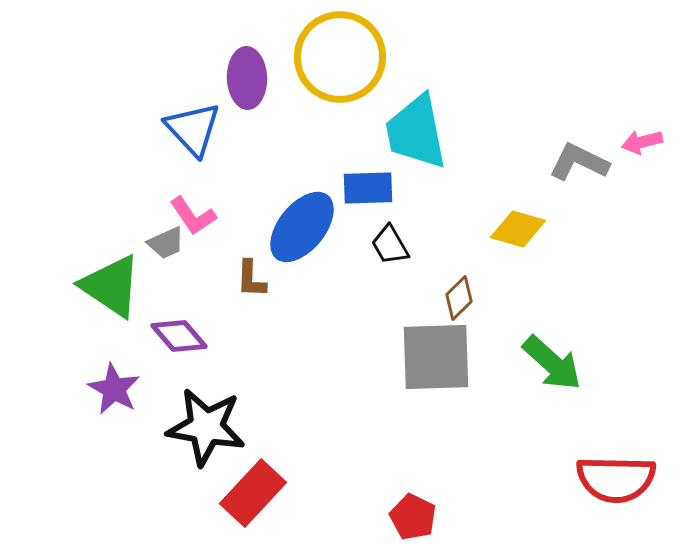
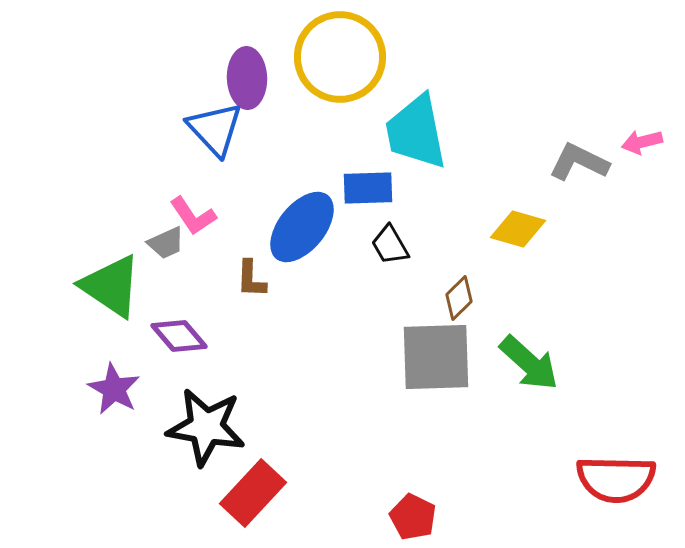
blue triangle: moved 22 px right
green arrow: moved 23 px left
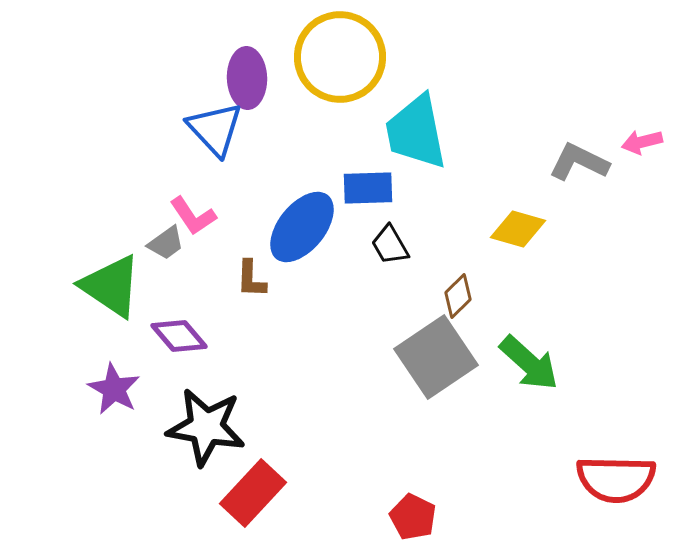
gray trapezoid: rotated 12 degrees counterclockwise
brown diamond: moved 1 px left, 2 px up
gray square: rotated 32 degrees counterclockwise
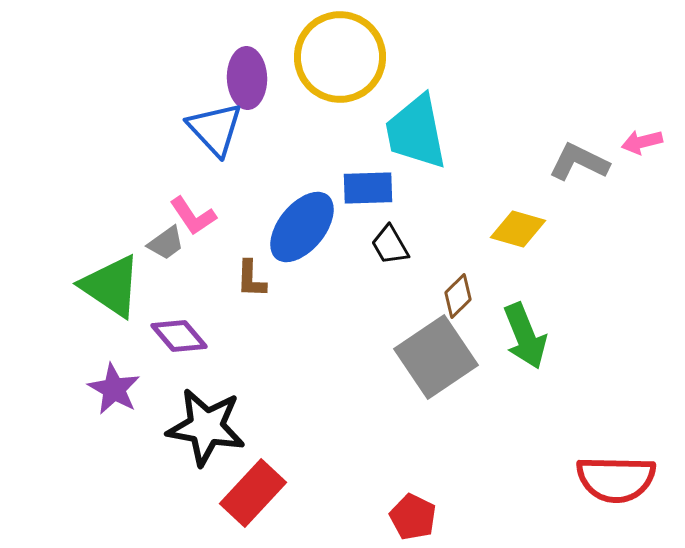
green arrow: moved 4 px left, 27 px up; rotated 26 degrees clockwise
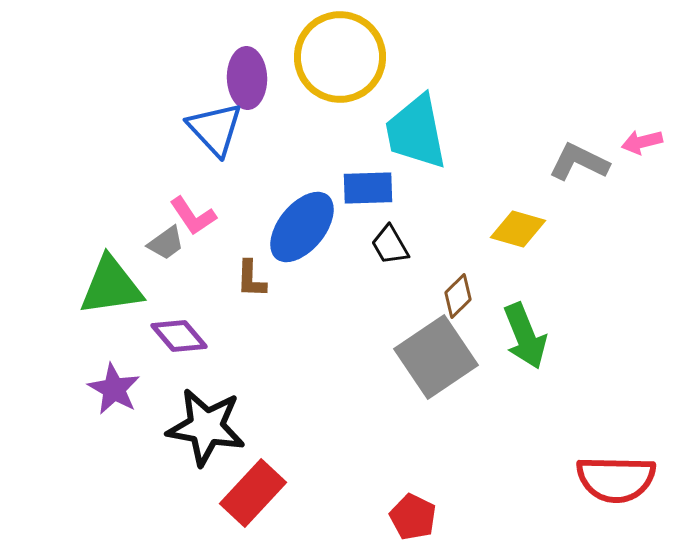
green triangle: rotated 42 degrees counterclockwise
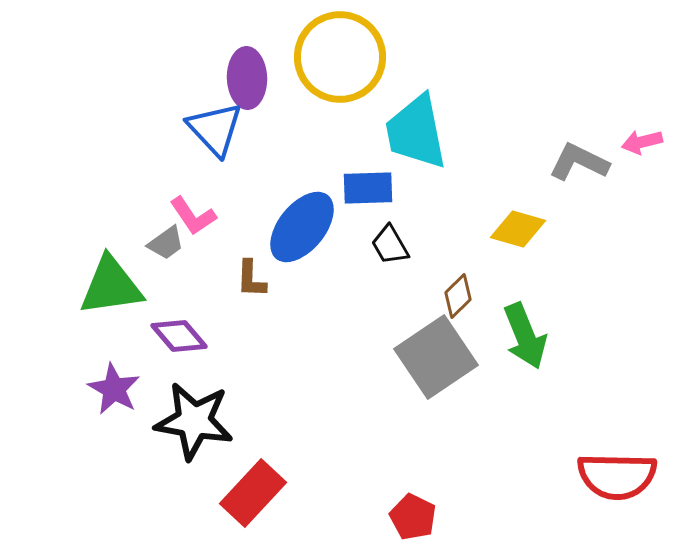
black star: moved 12 px left, 6 px up
red semicircle: moved 1 px right, 3 px up
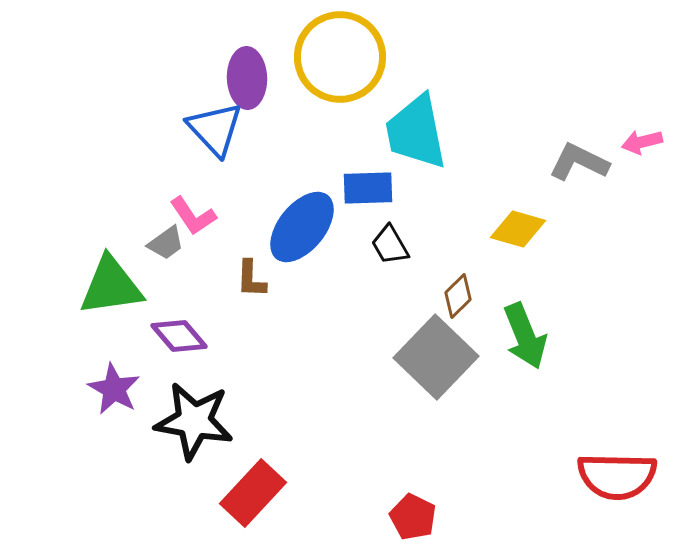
gray square: rotated 12 degrees counterclockwise
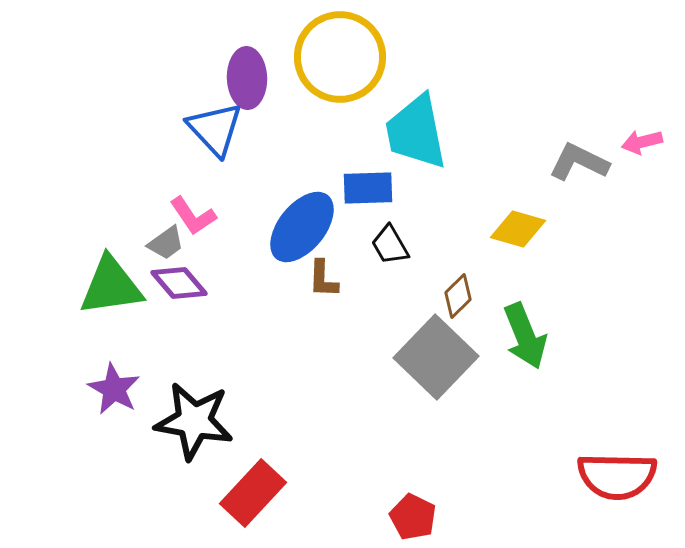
brown L-shape: moved 72 px right
purple diamond: moved 53 px up
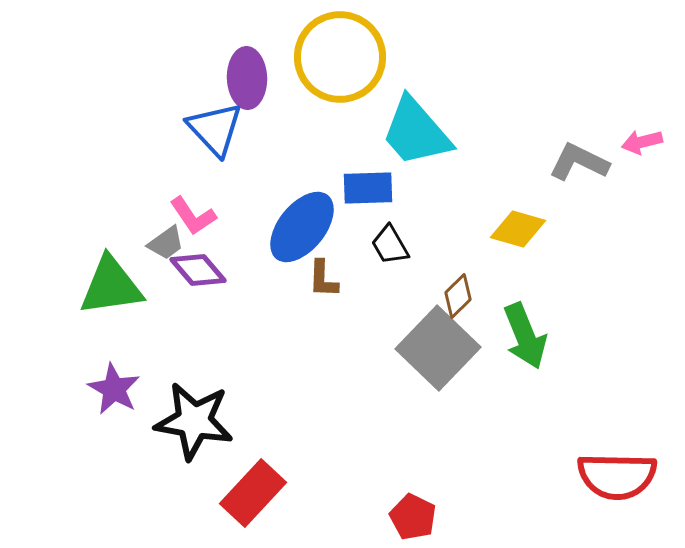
cyan trapezoid: rotated 30 degrees counterclockwise
purple diamond: moved 19 px right, 13 px up
gray square: moved 2 px right, 9 px up
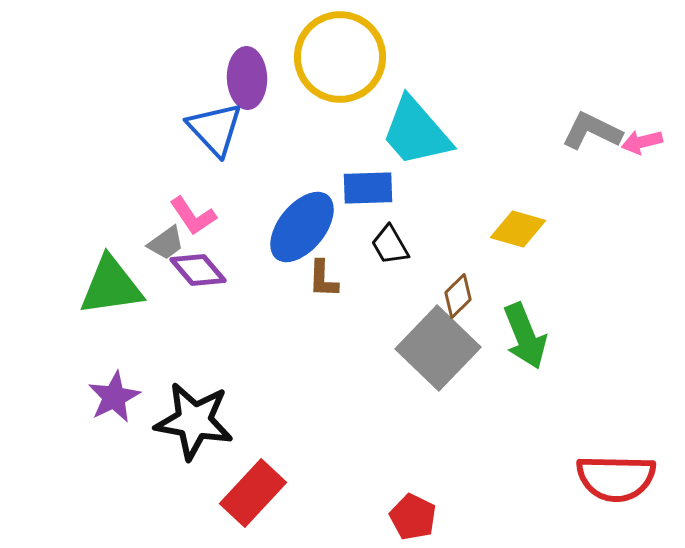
gray L-shape: moved 13 px right, 31 px up
purple star: moved 8 px down; rotated 16 degrees clockwise
red semicircle: moved 1 px left, 2 px down
